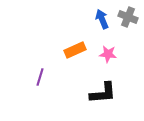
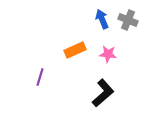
gray cross: moved 3 px down
black L-shape: rotated 36 degrees counterclockwise
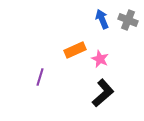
pink star: moved 8 px left, 5 px down; rotated 18 degrees clockwise
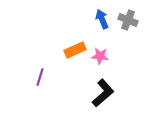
pink star: moved 3 px up; rotated 18 degrees counterclockwise
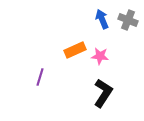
black L-shape: rotated 16 degrees counterclockwise
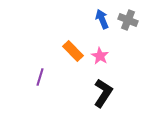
orange rectangle: moved 2 px left, 1 px down; rotated 70 degrees clockwise
pink star: rotated 24 degrees clockwise
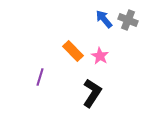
blue arrow: moved 2 px right; rotated 18 degrees counterclockwise
black L-shape: moved 11 px left
